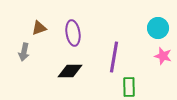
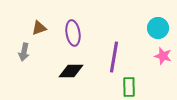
black diamond: moved 1 px right
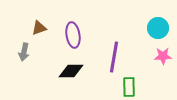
purple ellipse: moved 2 px down
pink star: rotated 18 degrees counterclockwise
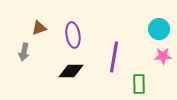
cyan circle: moved 1 px right, 1 px down
green rectangle: moved 10 px right, 3 px up
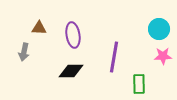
brown triangle: rotated 21 degrees clockwise
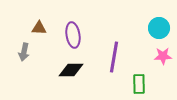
cyan circle: moved 1 px up
black diamond: moved 1 px up
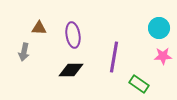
green rectangle: rotated 54 degrees counterclockwise
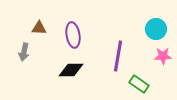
cyan circle: moved 3 px left, 1 px down
purple line: moved 4 px right, 1 px up
